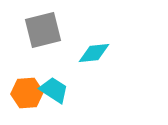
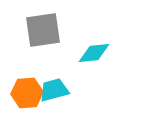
gray square: rotated 6 degrees clockwise
cyan trapezoid: rotated 48 degrees counterclockwise
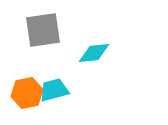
orange hexagon: rotated 8 degrees counterclockwise
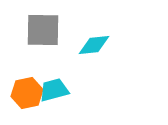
gray square: rotated 9 degrees clockwise
cyan diamond: moved 8 px up
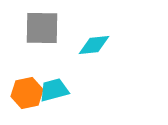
gray square: moved 1 px left, 2 px up
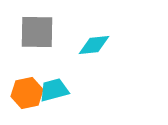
gray square: moved 5 px left, 4 px down
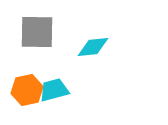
cyan diamond: moved 1 px left, 2 px down
orange hexagon: moved 3 px up
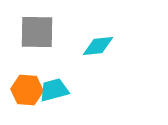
cyan diamond: moved 5 px right, 1 px up
orange hexagon: rotated 16 degrees clockwise
